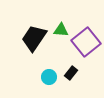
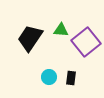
black trapezoid: moved 4 px left
black rectangle: moved 5 px down; rotated 32 degrees counterclockwise
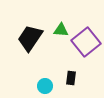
cyan circle: moved 4 px left, 9 px down
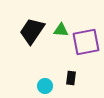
black trapezoid: moved 2 px right, 7 px up
purple square: rotated 28 degrees clockwise
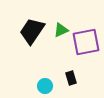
green triangle: rotated 28 degrees counterclockwise
black rectangle: rotated 24 degrees counterclockwise
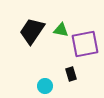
green triangle: rotated 35 degrees clockwise
purple square: moved 1 px left, 2 px down
black rectangle: moved 4 px up
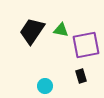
purple square: moved 1 px right, 1 px down
black rectangle: moved 10 px right, 2 px down
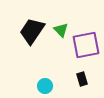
green triangle: rotated 35 degrees clockwise
black rectangle: moved 1 px right, 3 px down
